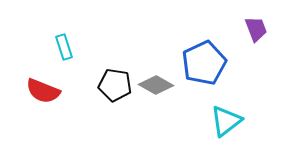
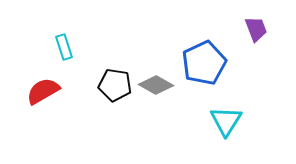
red semicircle: rotated 128 degrees clockwise
cyan triangle: rotated 20 degrees counterclockwise
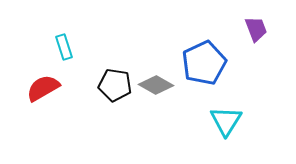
red semicircle: moved 3 px up
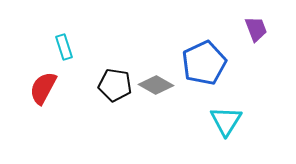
red semicircle: rotated 32 degrees counterclockwise
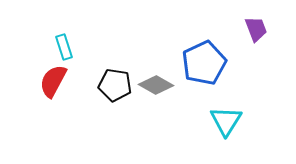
red semicircle: moved 10 px right, 7 px up
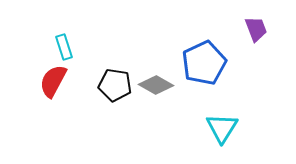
cyan triangle: moved 4 px left, 7 px down
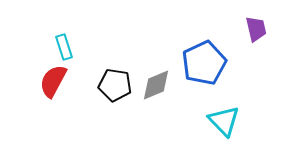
purple trapezoid: rotated 8 degrees clockwise
gray diamond: rotated 52 degrees counterclockwise
cyan triangle: moved 2 px right, 7 px up; rotated 16 degrees counterclockwise
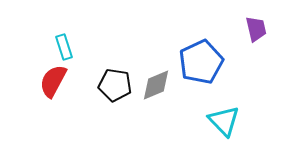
blue pentagon: moved 3 px left, 1 px up
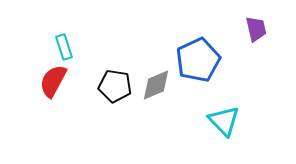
blue pentagon: moved 3 px left, 2 px up
black pentagon: moved 1 px down
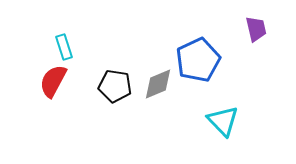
gray diamond: moved 2 px right, 1 px up
cyan triangle: moved 1 px left
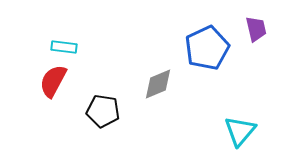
cyan rectangle: rotated 65 degrees counterclockwise
blue pentagon: moved 9 px right, 12 px up
black pentagon: moved 12 px left, 25 px down
cyan triangle: moved 17 px right, 10 px down; rotated 24 degrees clockwise
